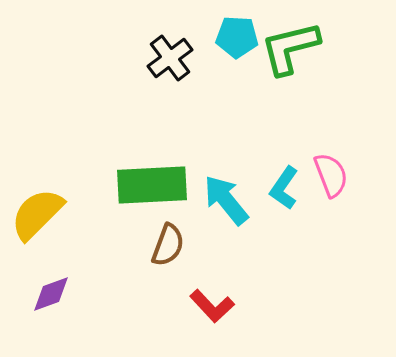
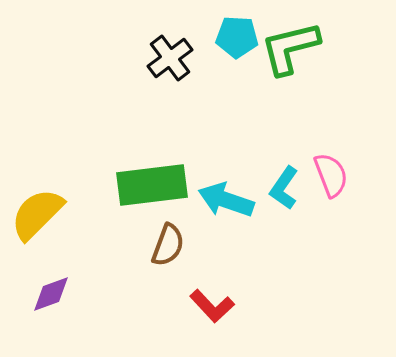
green rectangle: rotated 4 degrees counterclockwise
cyan arrow: rotated 32 degrees counterclockwise
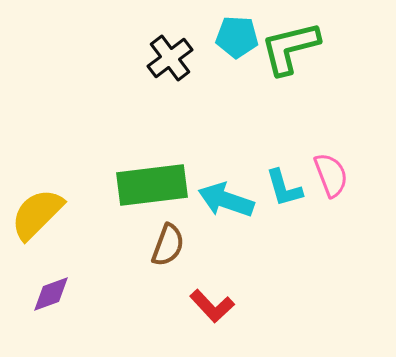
cyan L-shape: rotated 51 degrees counterclockwise
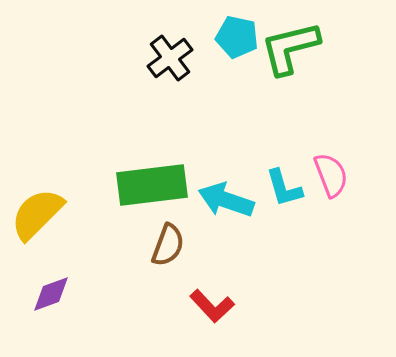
cyan pentagon: rotated 9 degrees clockwise
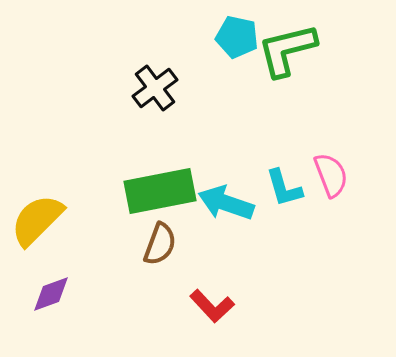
green L-shape: moved 3 px left, 2 px down
black cross: moved 15 px left, 30 px down
green rectangle: moved 8 px right, 6 px down; rotated 4 degrees counterclockwise
cyan arrow: moved 3 px down
yellow semicircle: moved 6 px down
brown semicircle: moved 8 px left, 1 px up
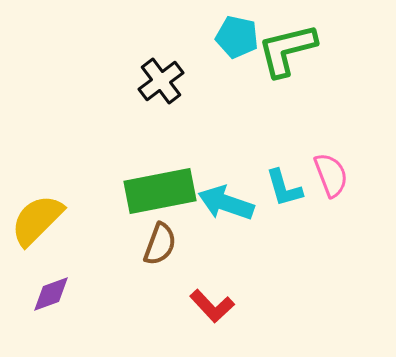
black cross: moved 6 px right, 7 px up
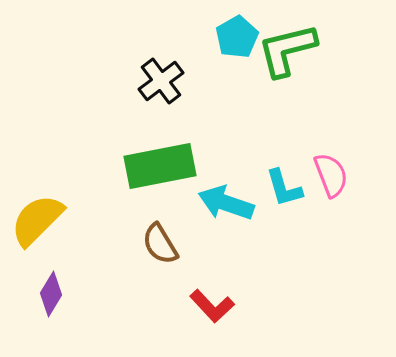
cyan pentagon: rotated 30 degrees clockwise
green rectangle: moved 25 px up
brown semicircle: rotated 129 degrees clockwise
purple diamond: rotated 39 degrees counterclockwise
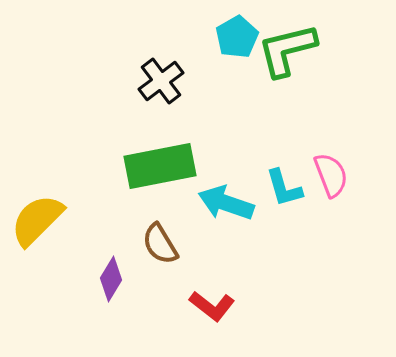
purple diamond: moved 60 px right, 15 px up
red L-shape: rotated 9 degrees counterclockwise
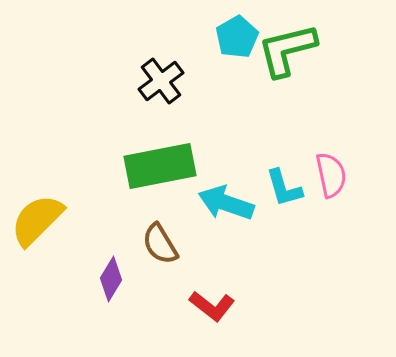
pink semicircle: rotated 9 degrees clockwise
